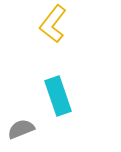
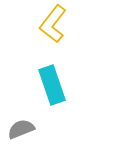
cyan rectangle: moved 6 px left, 11 px up
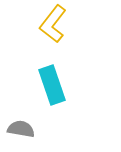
gray semicircle: rotated 32 degrees clockwise
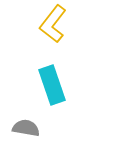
gray semicircle: moved 5 px right, 1 px up
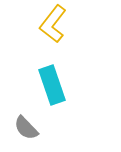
gray semicircle: rotated 144 degrees counterclockwise
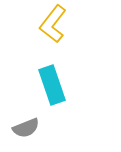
gray semicircle: rotated 68 degrees counterclockwise
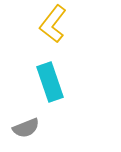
cyan rectangle: moved 2 px left, 3 px up
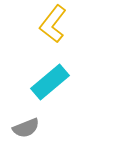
cyan rectangle: rotated 69 degrees clockwise
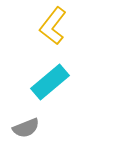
yellow L-shape: moved 2 px down
